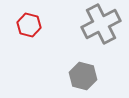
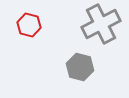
gray hexagon: moved 3 px left, 9 px up
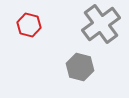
gray cross: rotated 9 degrees counterclockwise
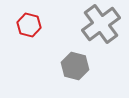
gray hexagon: moved 5 px left, 1 px up
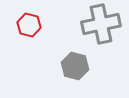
gray cross: rotated 24 degrees clockwise
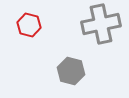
gray hexagon: moved 4 px left, 5 px down
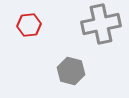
red hexagon: rotated 20 degrees counterclockwise
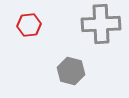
gray cross: rotated 9 degrees clockwise
